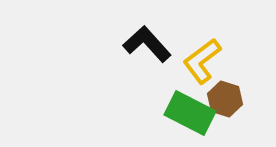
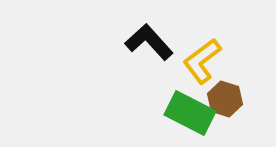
black L-shape: moved 2 px right, 2 px up
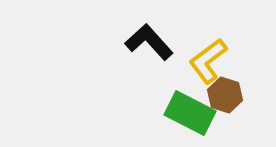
yellow L-shape: moved 6 px right
brown hexagon: moved 4 px up
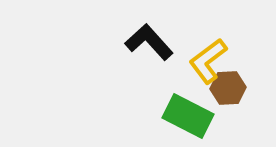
brown hexagon: moved 3 px right, 7 px up; rotated 20 degrees counterclockwise
green rectangle: moved 2 px left, 3 px down
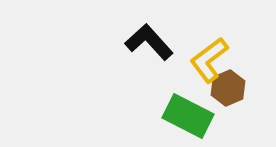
yellow L-shape: moved 1 px right, 1 px up
brown hexagon: rotated 20 degrees counterclockwise
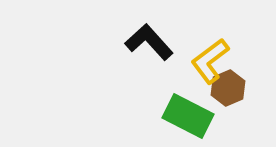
yellow L-shape: moved 1 px right, 1 px down
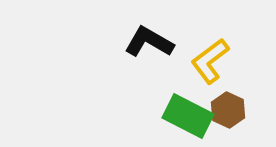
black L-shape: rotated 18 degrees counterclockwise
brown hexagon: moved 22 px down; rotated 12 degrees counterclockwise
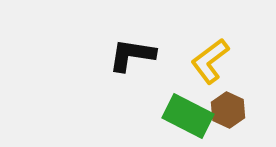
black L-shape: moved 17 px left, 13 px down; rotated 21 degrees counterclockwise
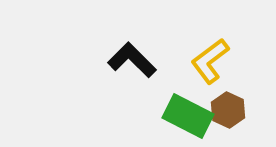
black L-shape: moved 5 px down; rotated 36 degrees clockwise
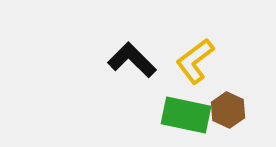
yellow L-shape: moved 15 px left
green rectangle: moved 2 px left, 1 px up; rotated 15 degrees counterclockwise
